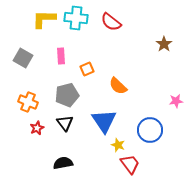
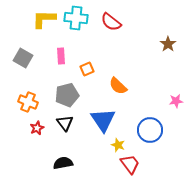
brown star: moved 4 px right
blue triangle: moved 1 px left, 1 px up
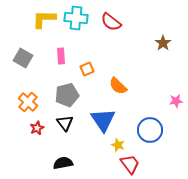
brown star: moved 5 px left, 1 px up
orange cross: rotated 18 degrees clockwise
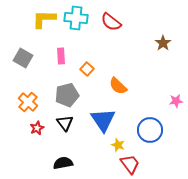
orange square: rotated 24 degrees counterclockwise
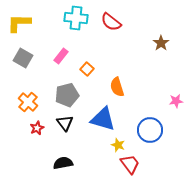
yellow L-shape: moved 25 px left, 4 px down
brown star: moved 2 px left
pink rectangle: rotated 42 degrees clockwise
orange semicircle: moved 1 px left, 1 px down; rotated 30 degrees clockwise
blue triangle: moved 1 px up; rotated 40 degrees counterclockwise
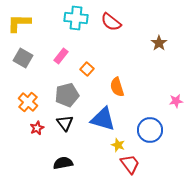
brown star: moved 2 px left
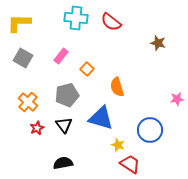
brown star: moved 1 px left; rotated 21 degrees counterclockwise
pink star: moved 1 px right, 2 px up
blue triangle: moved 2 px left, 1 px up
black triangle: moved 1 px left, 2 px down
red trapezoid: rotated 20 degrees counterclockwise
